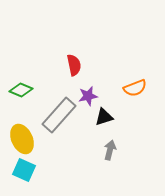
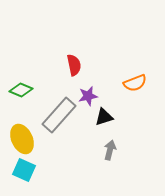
orange semicircle: moved 5 px up
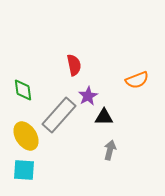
orange semicircle: moved 2 px right, 3 px up
green diamond: moved 2 px right; rotated 60 degrees clockwise
purple star: rotated 18 degrees counterclockwise
black triangle: rotated 18 degrees clockwise
yellow ellipse: moved 4 px right, 3 px up; rotated 8 degrees counterclockwise
cyan square: rotated 20 degrees counterclockwise
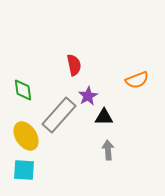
gray arrow: moved 2 px left; rotated 18 degrees counterclockwise
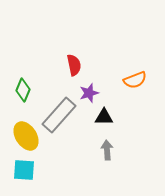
orange semicircle: moved 2 px left
green diamond: rotated 30 degrees clockwise
purple star: moved 1 px right, 3 px up; rotated 12 degrees clockwise
gray arrow: moved 1 px left
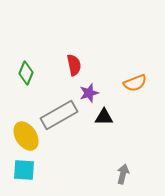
orange semicircle: moved 3 px down
green diamond: moved 3 px right, 17 px up
gray rectangle: rotated 18 degrees clockwise
gray arrow: moved 16 px right, 24 px down; rotated 18 degrees clockwise
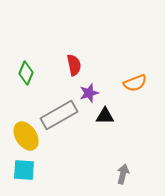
black triangle: moved 1 px right, 1 px up
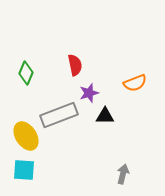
red semicircle: moved 1 px right
gray rectangle: rotated 9 degrees clockwise
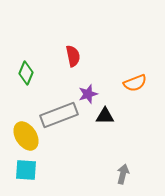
red semicircle: moved 2 px left, 9 px up
purple star: moved 1 px left, 1 px down
cyan square: moved 2 px right
